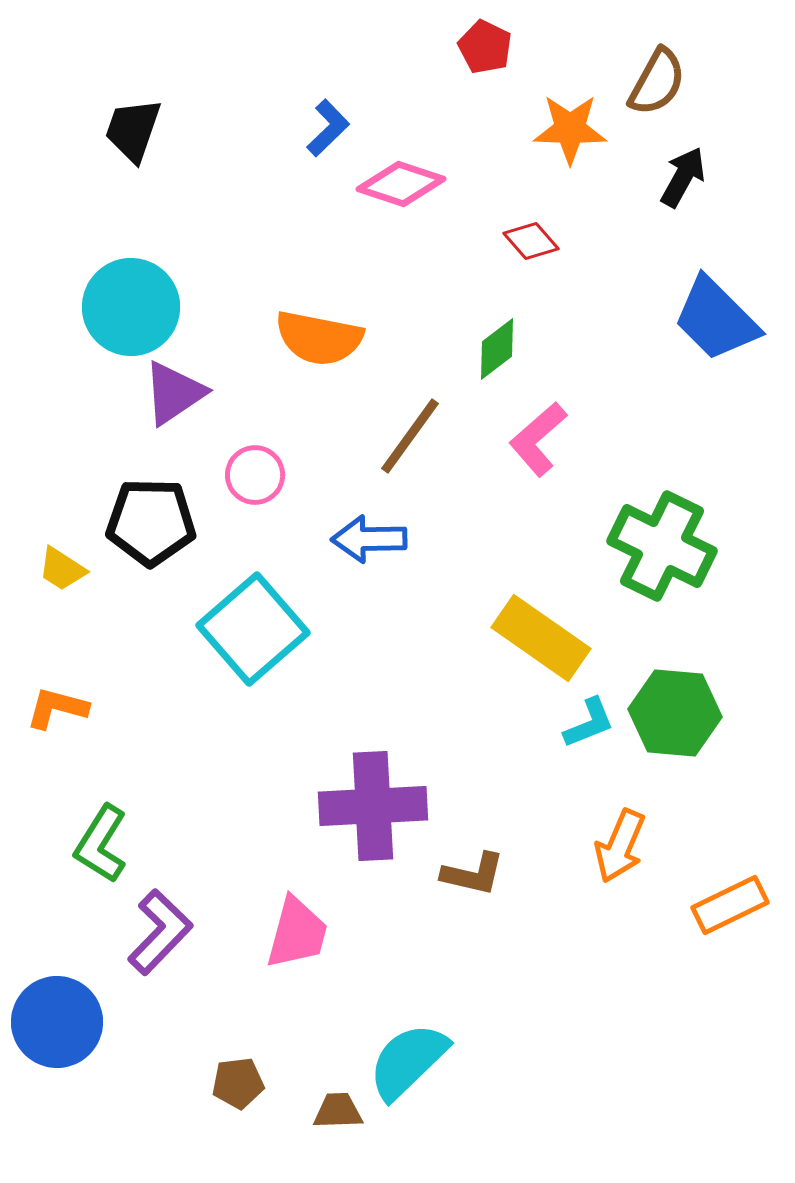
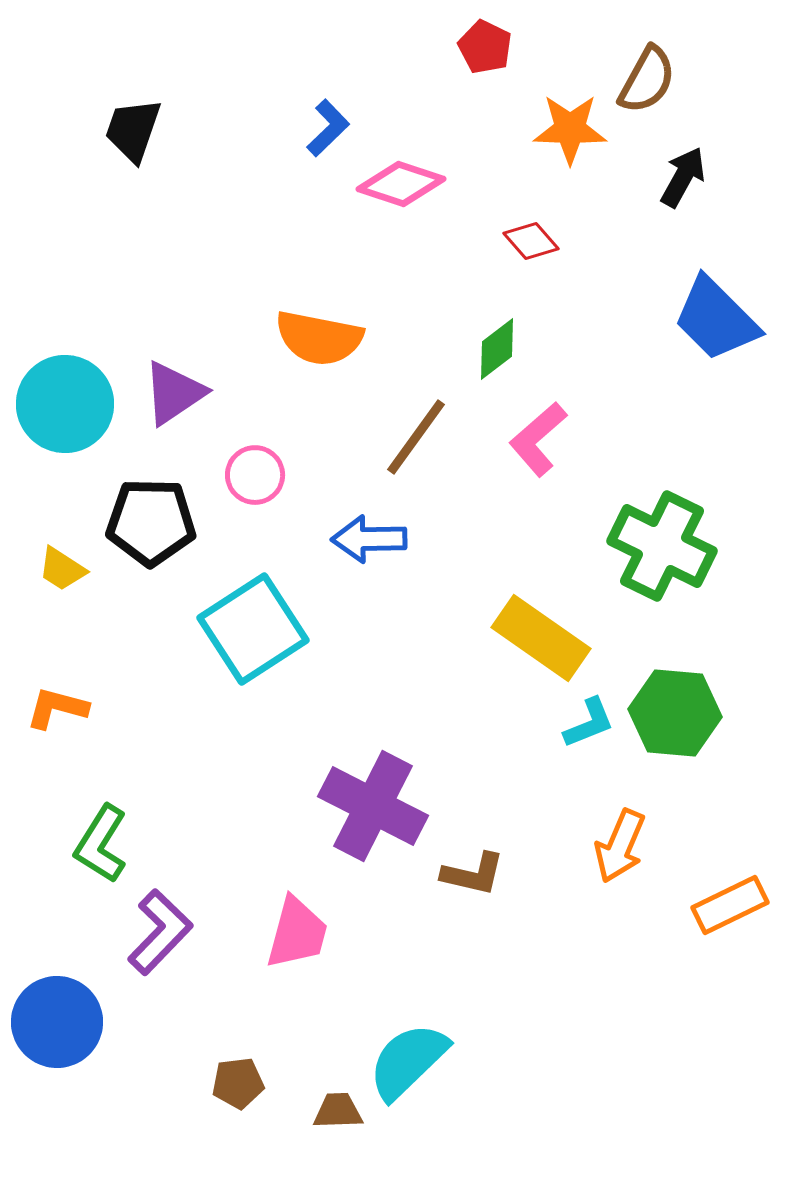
brown semicircle: moved 10 px left, 2 px up
cyan circle: moved 66 px left, 97 px down
brown line: moved 6 px right, 1 px down
cyan square: rotated 8 degrees clockwise
purple cross: rotated 30 degrees clockwise
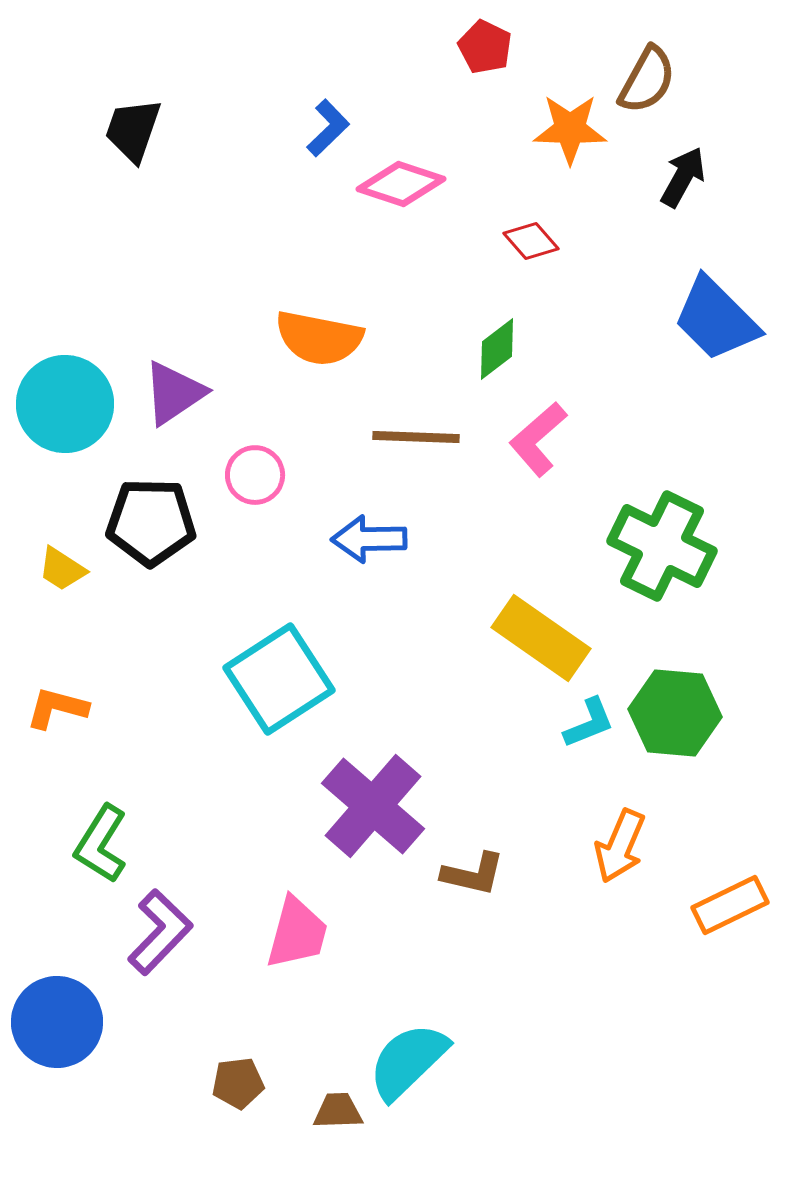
brown line: rotated 56 degrees clockwise
cyan square: moved 26 px right, 50 px down
purple cross: rotated 14 degrees clockwise
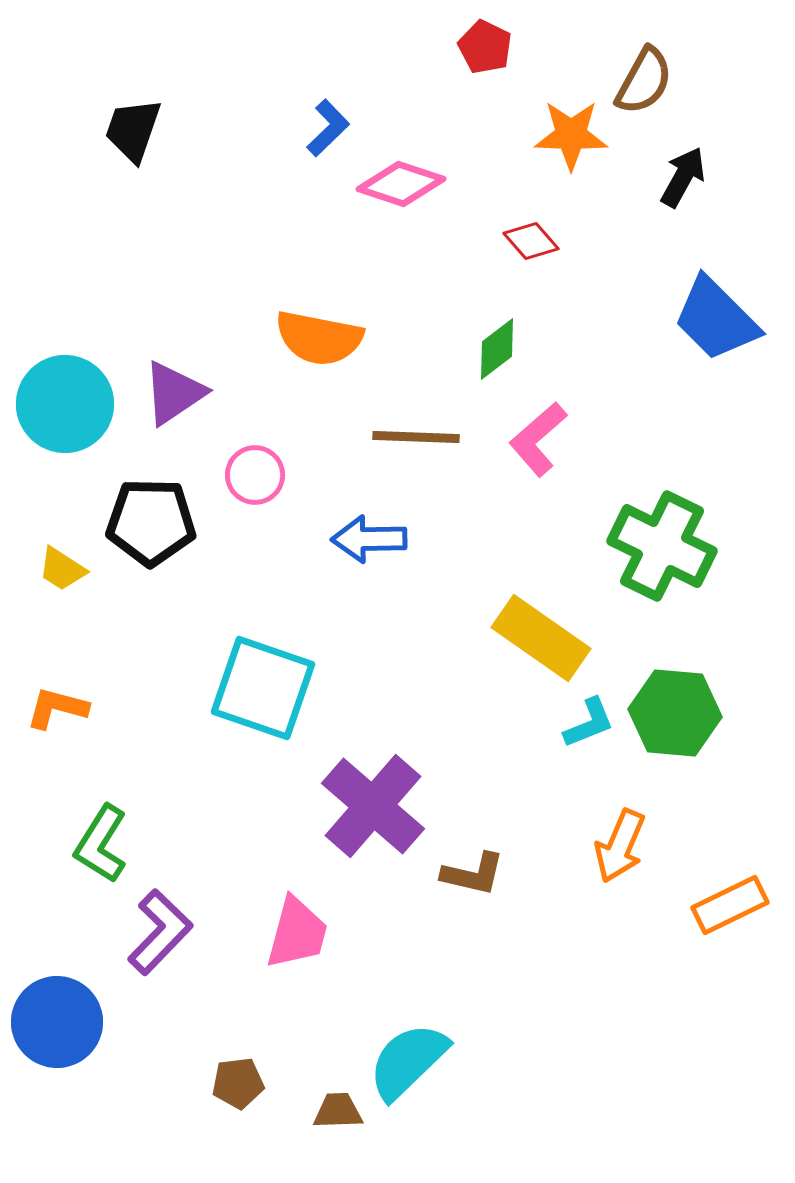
brown semicircle: moved 3 px left, 1 px down
orange star: moved 1 px right, 6 px down
cyan square: moved 16 px left, 9 px down; rotated 38 degrees counterclockwise
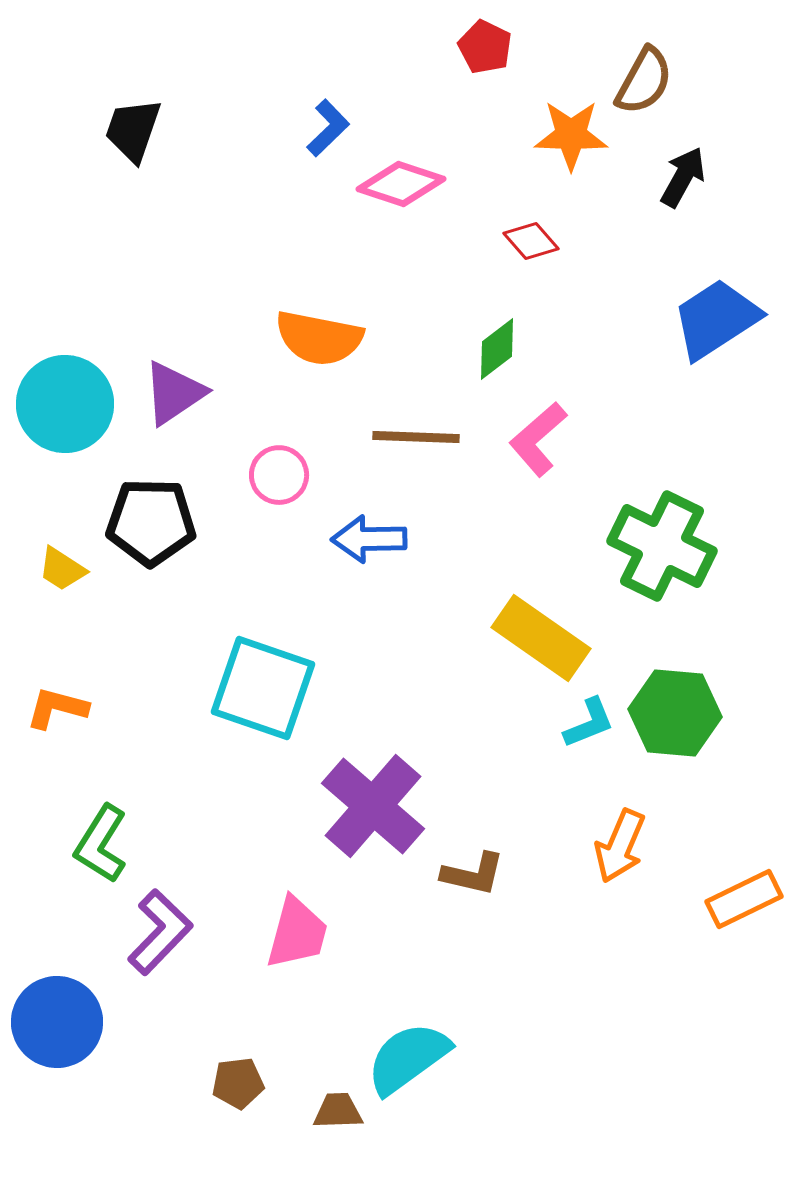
blue trapezoid: rotated 102 degrees clockwise
pink circle: moved 24 px right
orange rectangle: moved 14 px right, 6 px up
cyan semicircle: moved 3 px up; rotated 8 degrees clockwise
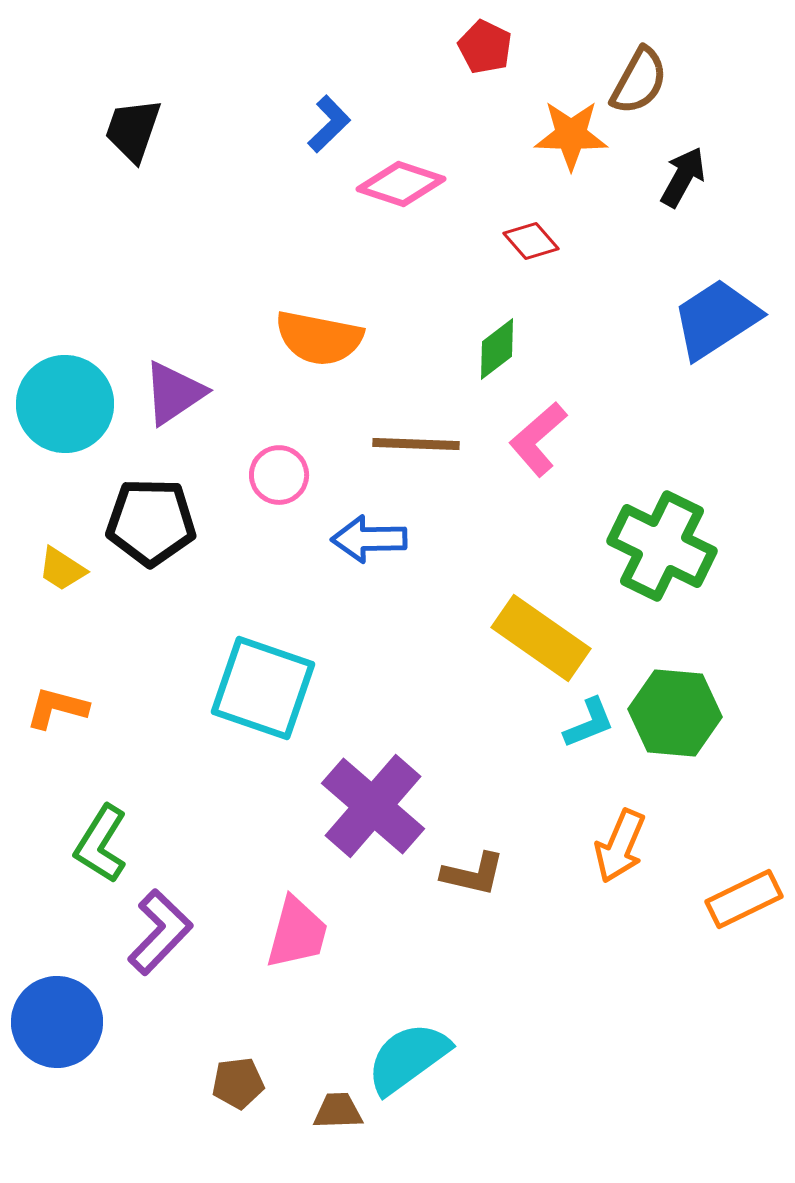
brown semicircle: moved 5 px left
blue L-shape: moved 1 px right, 4 px up
brown line: moved 7 px down
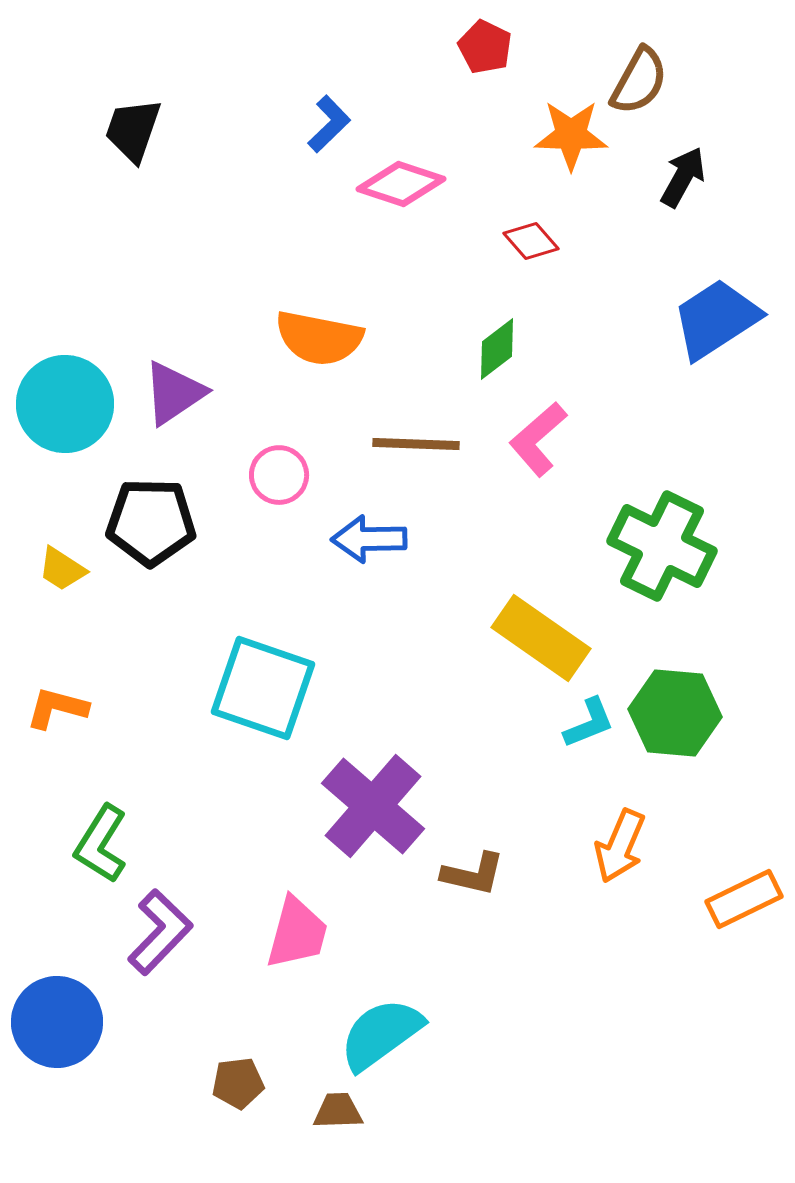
cyan semicircle: moved 27 px left, 24 px up
